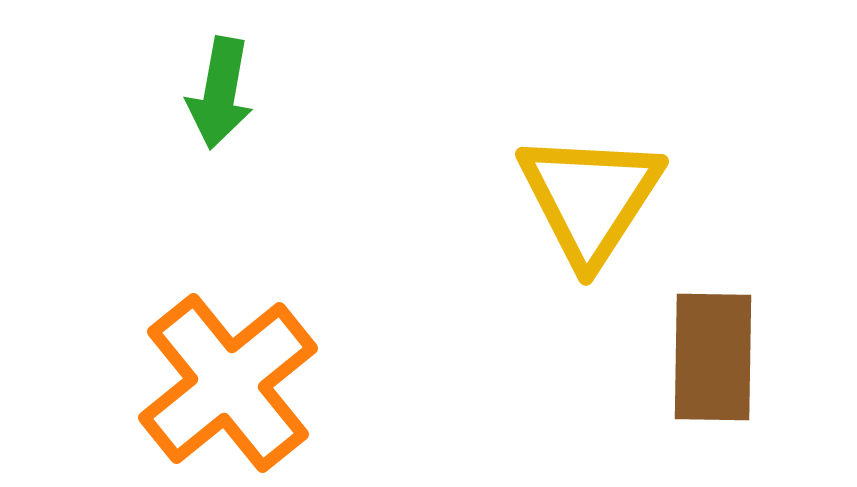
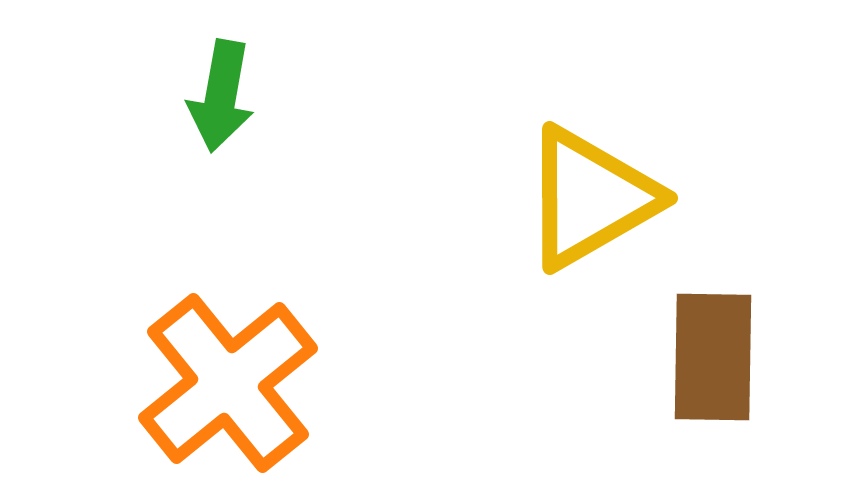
green arrow: moved 1 px right, 3 px down
yellow triangle: rotated 27 degrees clockwise
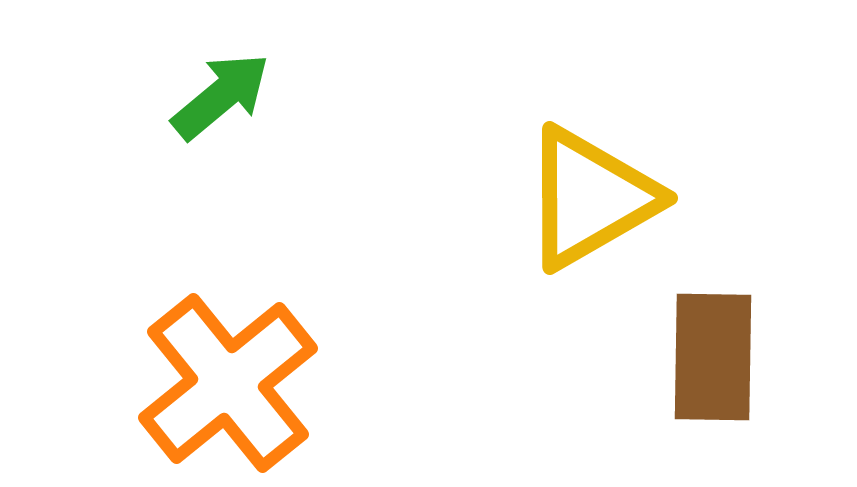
green arrow: rotated 140 degrees counterclockwise
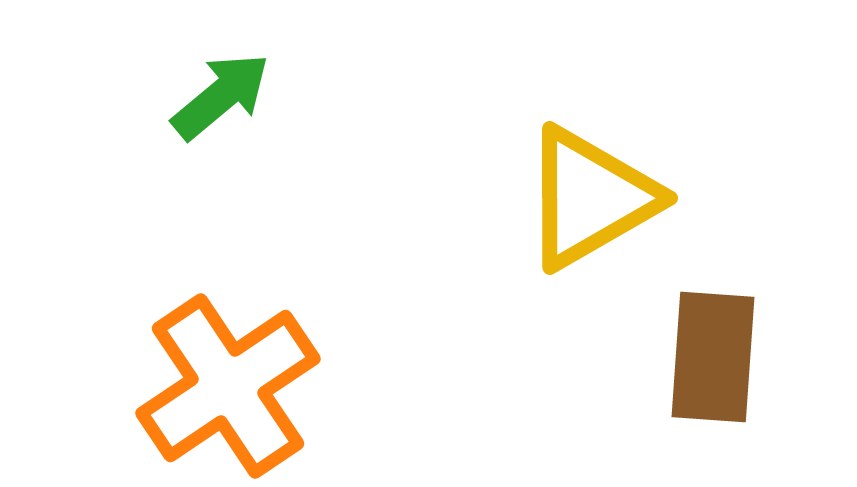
brown rectangle: rotated 3 degrees clockwise
orange cross: moved 3 px down; rotated 5 degrees clockwise
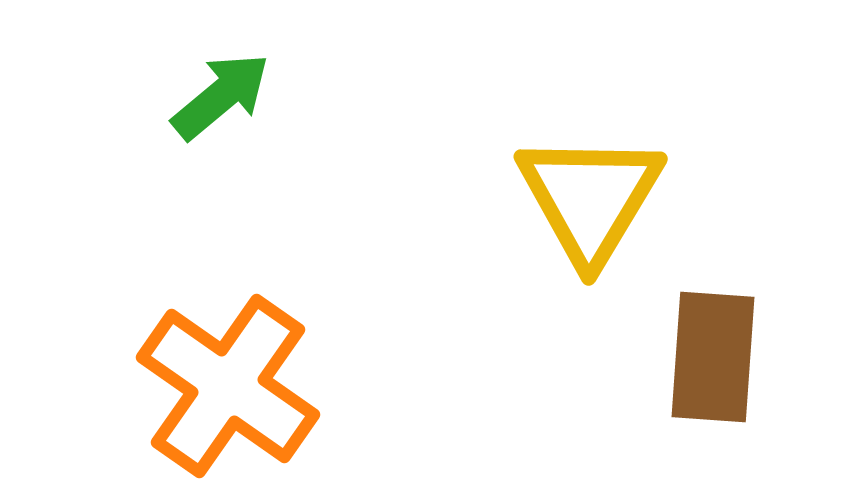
yellow triangle: rotated 29 degrees counterclockwise
orange cross: rotated 21 degrees counterclockwise
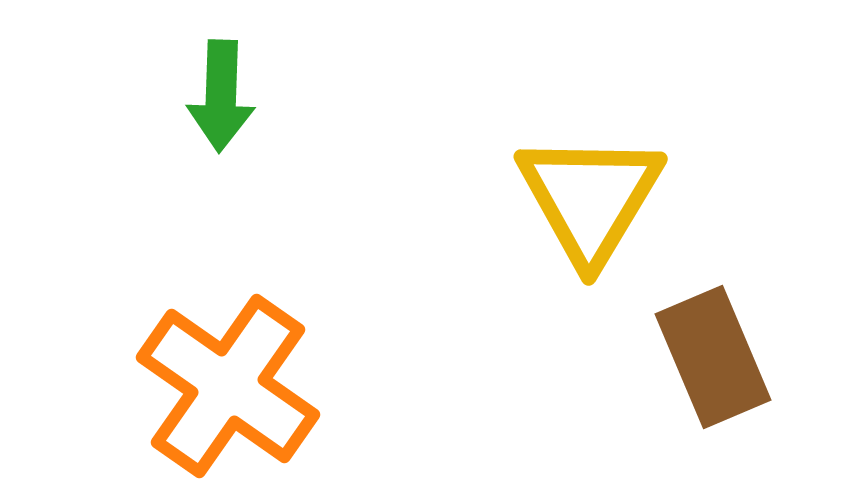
green arrow: rotated 132 degrees clockwise
brown rectangle: rotated 27 degrees counterclockwise
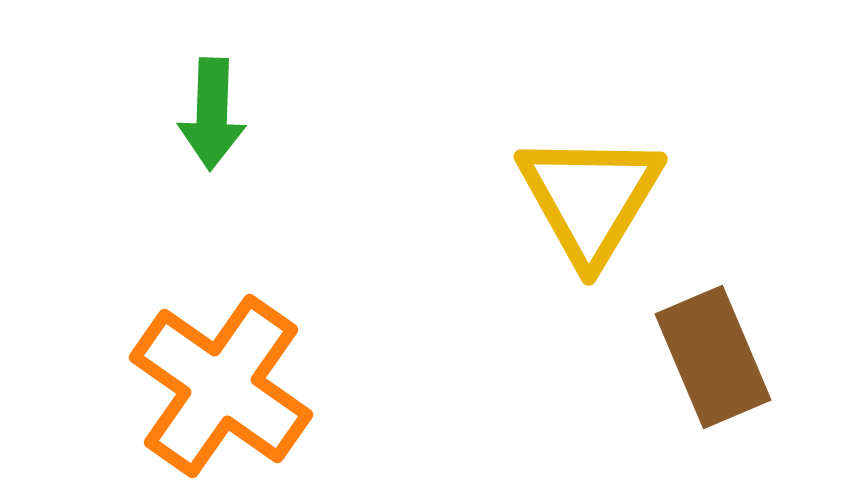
green arrow: moved 9 px left, 18 px down
orange cross: moved 7 px left
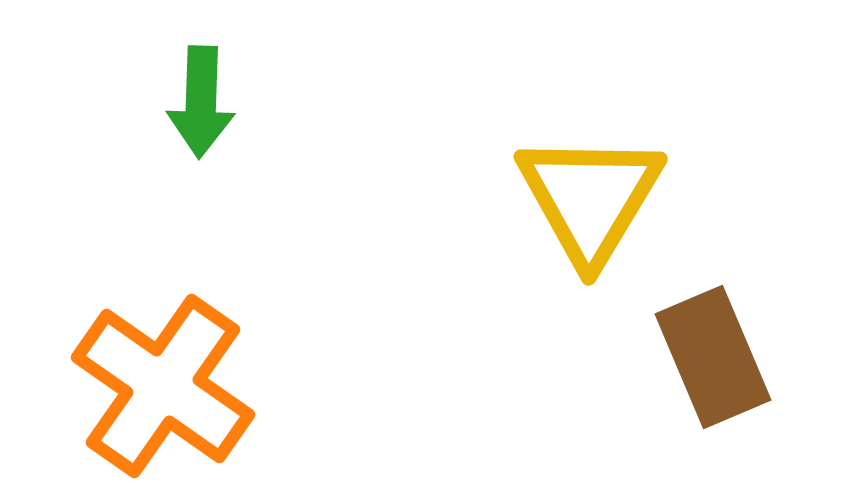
green arrow: moved 11 px left, 12 px up
orange cross: moved 58 px left
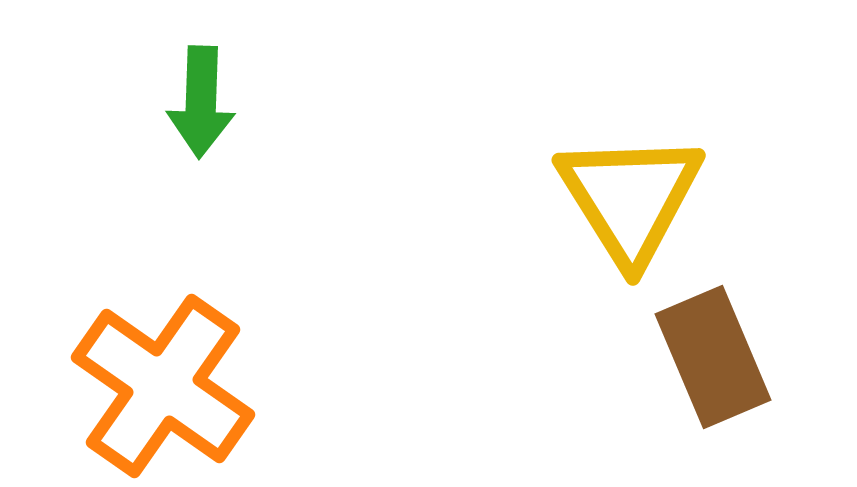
yellow triangle: moved 40 px right; rotated 3 degrees counterclockwise
